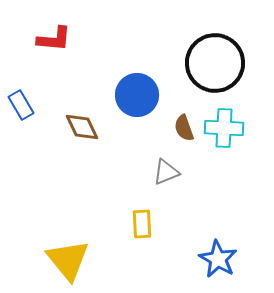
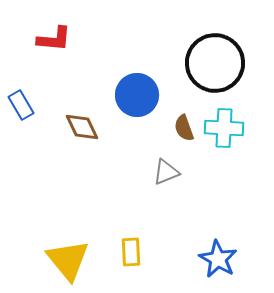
yellow rectangle: moved 11 px left, 28 px down
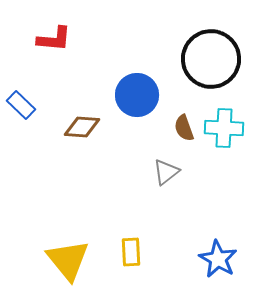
black circle: moved 4 px left, 4 px up
blue rectangle: rotated 16 degrees counterclockwise
brown diamond: rotated 60 degrees counterclockwise
gray triangle: rotated 16 degrees counterclockwise
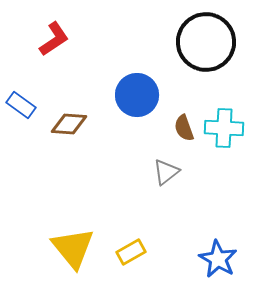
red L-shape: rotated 39 degrees counterclockwise
black circle: moved 5 px left, 17 px up
blue rectangle: rotated 8 degrees counterclockwise
brown diamond: moved 13 px left, 3 px up
yellow rectangle: rotated 64 degrees clockwise
yellow triangle: moved 5 px right, 12 px up
